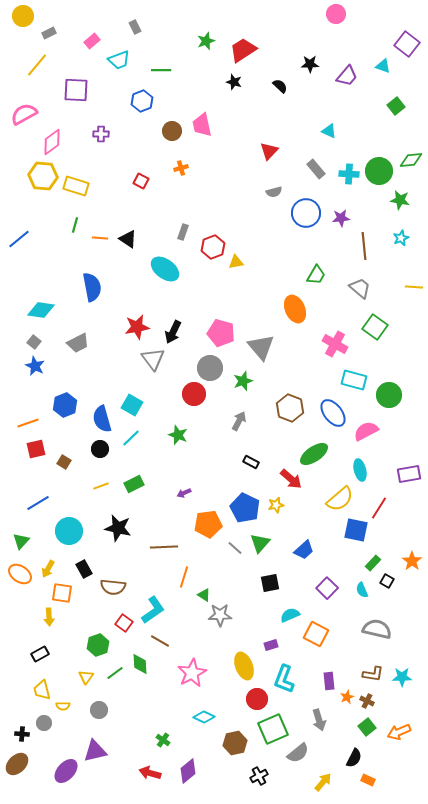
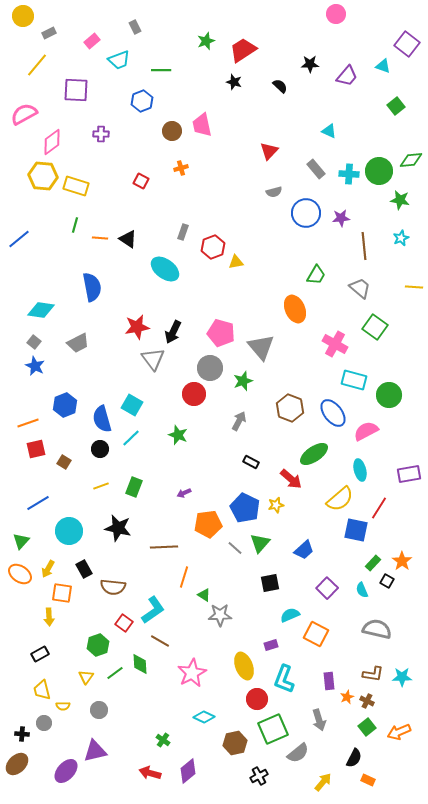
green rectangle at (134, 484): moved 3 px down; rotated 42 degrees counterclockwise
orange star at (412, 561): moved 10 px left
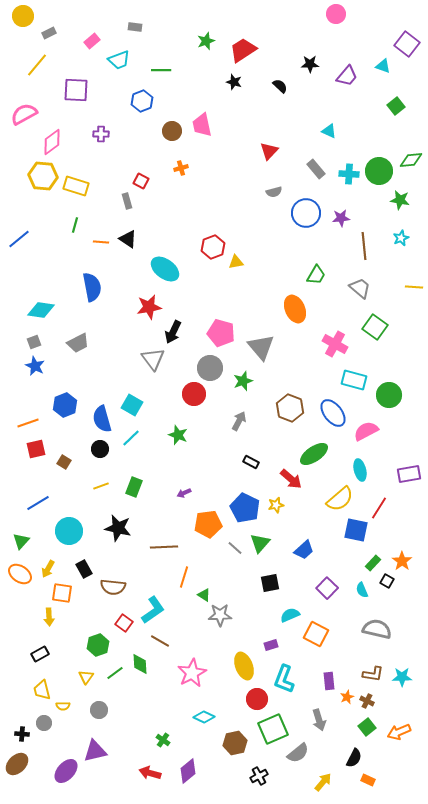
gray rectangle at (135, 27): rotated 56 degrees counterclockwise
gray rectangle at (183, 232): moved 56 px left, 31 px up; rotated 35 degrees counterclockwise
orange line at (100, 238): moved 1 px right, 4 px down
red star at (137, 327): moved 12 px right, 20 px up
gray square at (34, 342): rotated 32 degrees clockwise
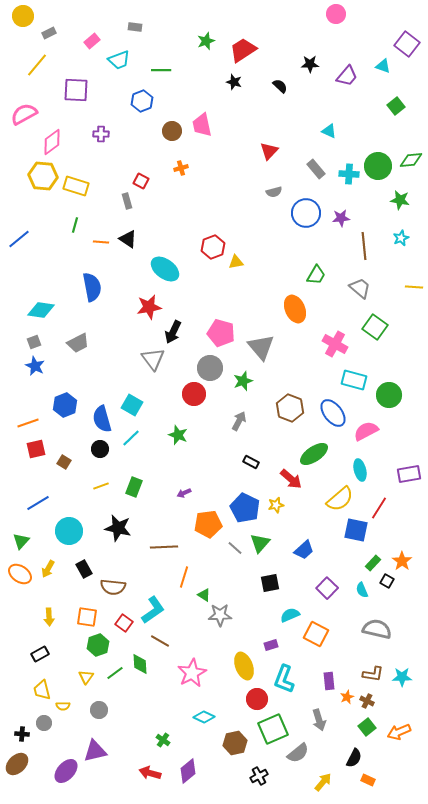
green circle at (379, 171): moved 1 px left, 5 px up
orange square at (62, 593): moved 25 px right, 24 px down
